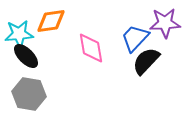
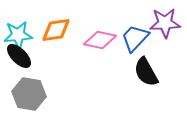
orange diamond: moved 5 px right, 9 px down
cyan star: moved 1 px left, 1 px down
pink diamond: moved 9 px right, 8 px up; rotated 68 degrees counterclockwise
black ellipse: moved 7 px left
black semicircle: moved 11 px down; rotated 72 degrees counterclockwise
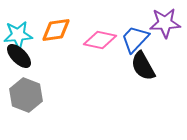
blue trapezoid: moved 1 px down
black semicircle: moved 3 px left, 6 px up
gray hexagon: moved 3 px left, 1 px down; rotated 12 degrees clockwise
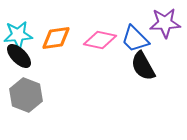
orange diamond: moved 8 px down
blue trapezoid: rotated 88 degrees counterclockwise
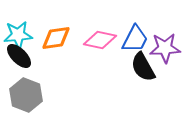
purple star: moved 25 px down
blue trapezoid: rotated 108 degrees counterclockwise
black semicircle: moved 1 px down
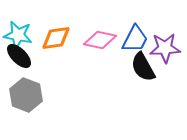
cyan star: rotated 16 degrees clockwise
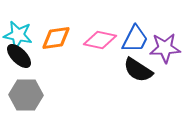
black semicircle: moved 5 px left, 3 px down; rotated 28 degrees counterclockwise
gray hexagon: rotated 20 degrees counterclockwise
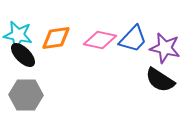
blue trapezoid: moved 2 px left; rotated 16 degrees clockwise
purple star: rotated 16 degrees clockwise
black ellipse: moved 4 px right, 1 px up
black semicircle: moved 22 px right, 10 px down
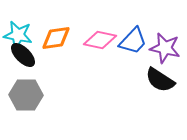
blue trapezoid: moved 2 px down
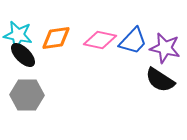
gray hexagon: moved 1 px right
